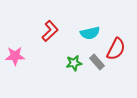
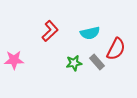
pink star: moved 1 px left, 4 px down
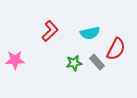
pink star: moved 1 px right
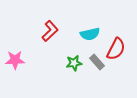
cyan semicircle: moved 1 px down
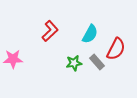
cyan semicircle: rotated 48 degrees counterclockwise
pink star: moved 2 px left, 1 px up
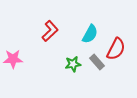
green star: moved 1 px left, 1 px down
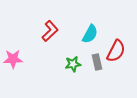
red semicircle: moved 2 px down
gray rectangle: rotated 28 degrees clockwise
